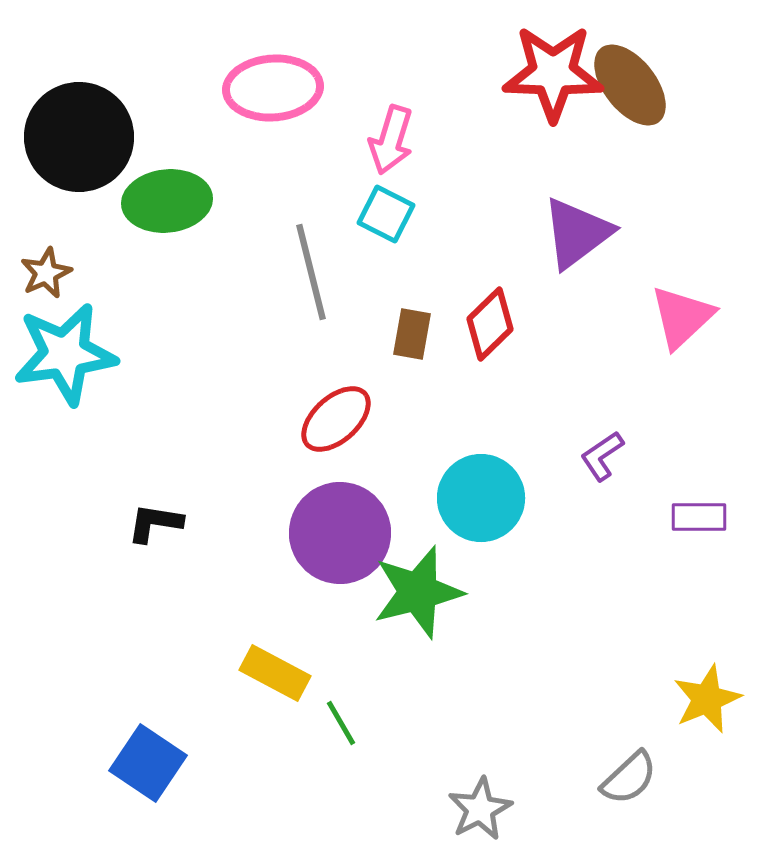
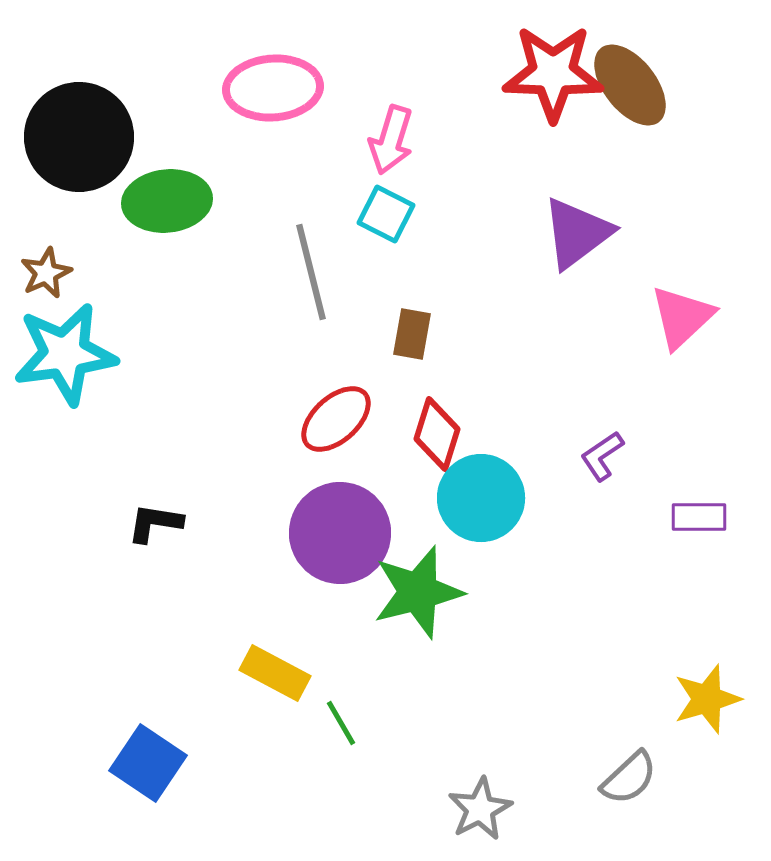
red diamond: moved 53 px left, 110 px down; rotated 28 degrees counterclockwise
yellow star: rotated 6 degrees clockwise
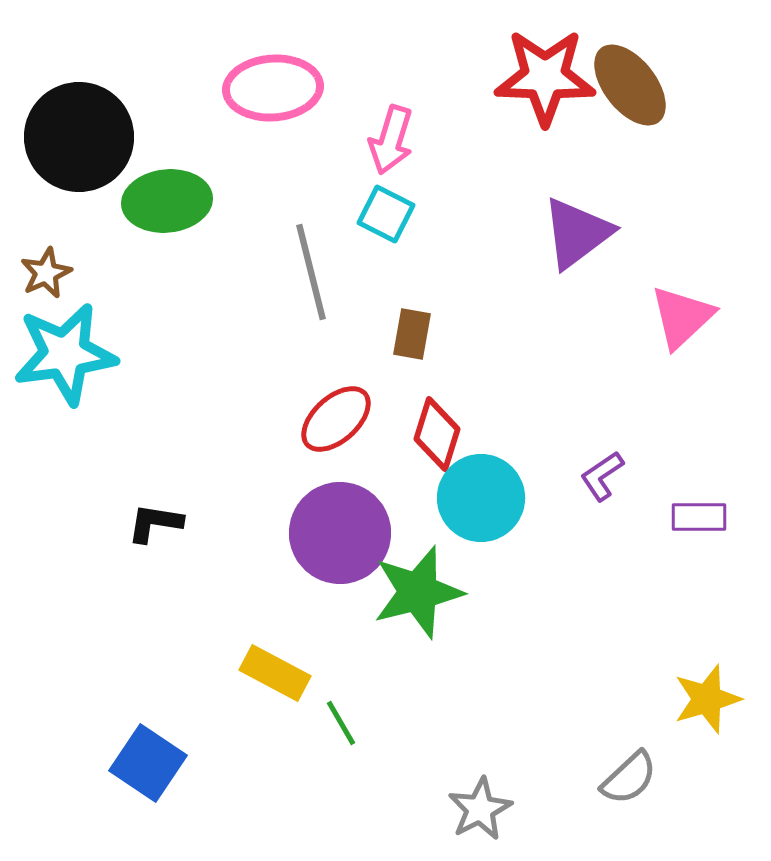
red star: moved 8 px left, 4 px down
purple L-shape: moved 20 px down
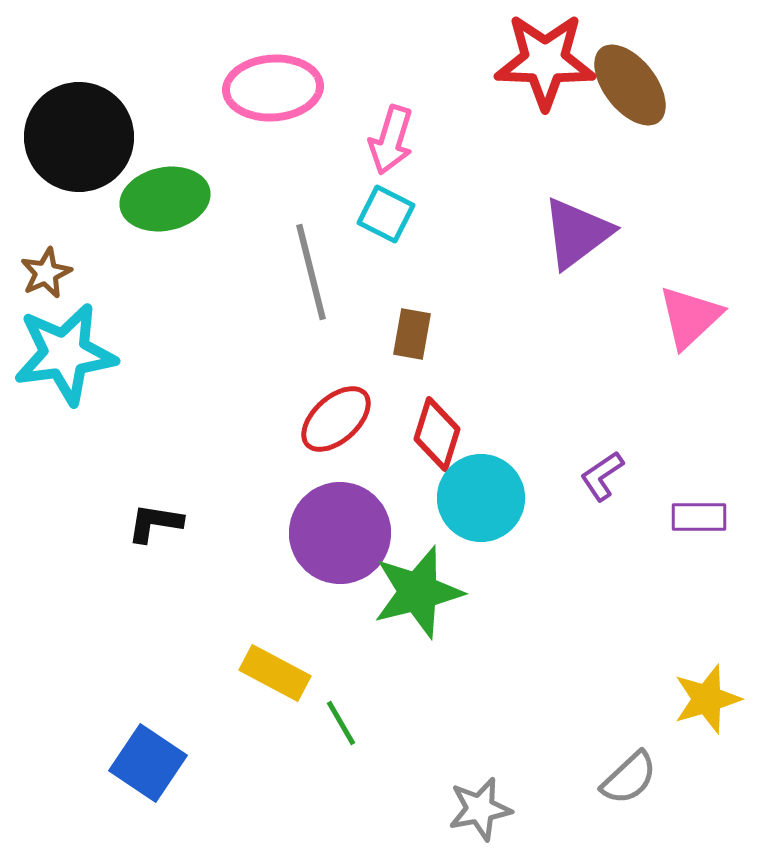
red star: moved 16 px up
green ellipse: moved 2 px left, 2 px up; rotated 6 degrees counterclockwise
pink triangle: moved 8 px right
gray star: rotated 16 degrees clockwise
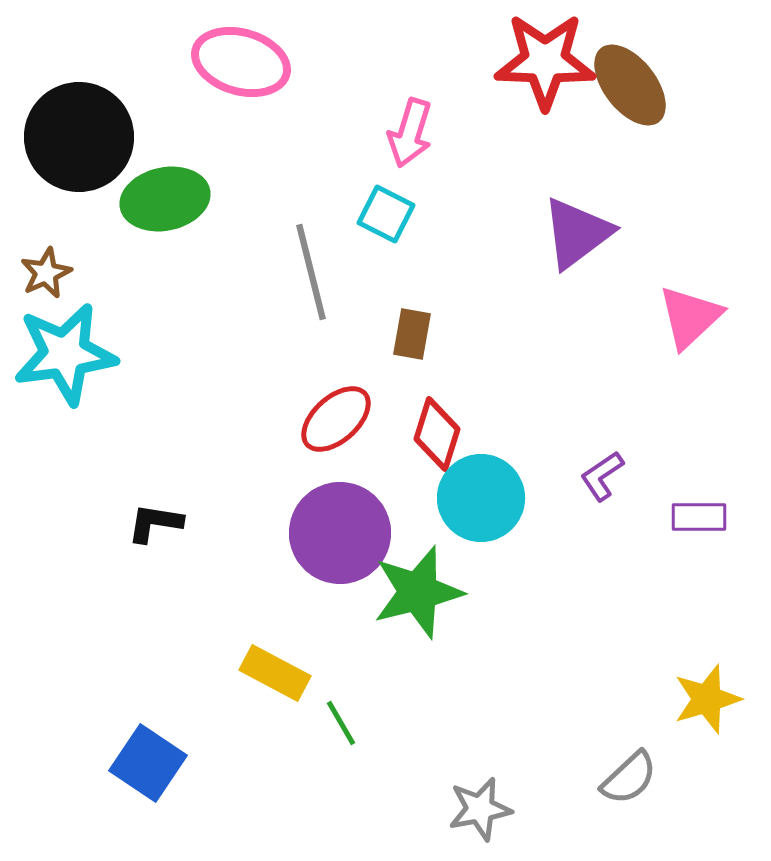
pink ellipse: moved 32 px left, 26 px up; rotated 20 degrees clockwise
pink arrow: moved 19 px right, 7 px up
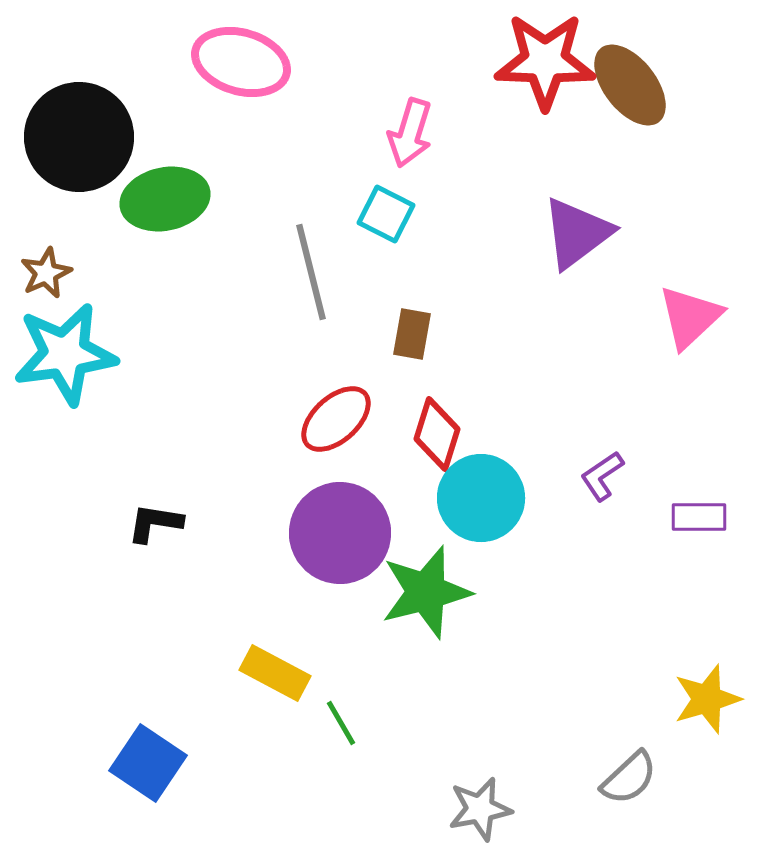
green star: moved 8 px right
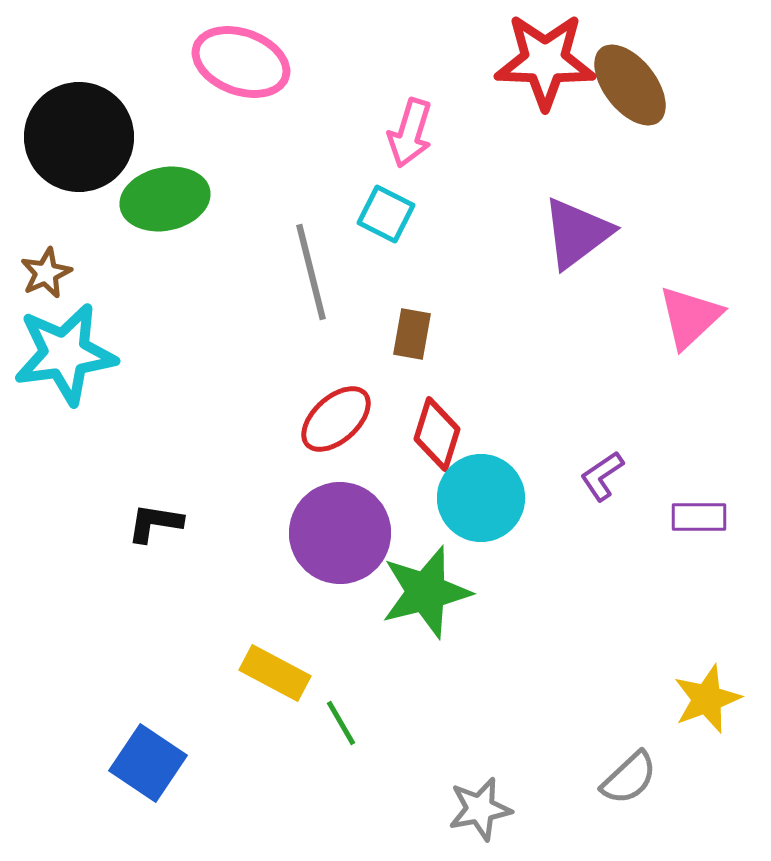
pink ellipse: rotated 4 degrees clockwise
yellow star: rotated 4 degrees counterclockwise
